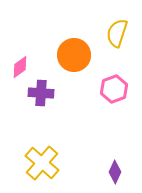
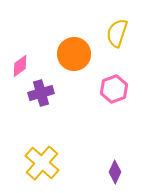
orange circle: moved 1 px up
pink diamond: moved 1 px up
purple cross: rotated 20 degrees counterclockwise
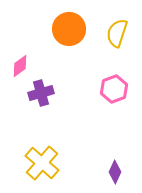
orange circle: moved 5 px left, 25 px up
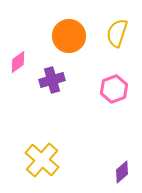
orange circle: moved 7 px down
pink diamond: moved 2 px left, 4 px up
purple cross: moved 11 px right, 13 px up
yellow cross: moved 3 px up
purple diamond: moved 7 px right; rotated 25 degrees clockwise
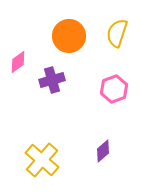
purple diamond: moved 19 px left, 21 px up
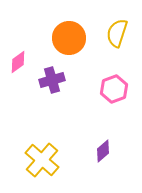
orange circle: moved 2 px down
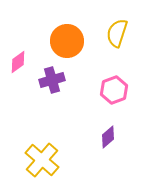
orange circle: moved 2 px left, 3 px down
pink hexagon: moved 1 px down
purple diamond: moved 5 px right, 14 px up
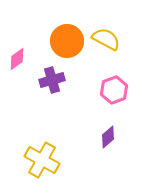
yellow semicircle: moved 11 px left, 6 px down; rotated 100 degrees clockwise
pink diamond: moved 1 px left, 3 px up
yellow cross: rotated 12 degrees counterclockwise
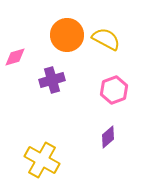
orange circle: moved 6 px up
pink diamond: moved 2 px left, 2 px up; rotated 20 degrees clockwise
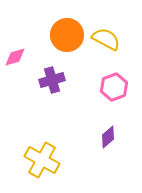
pink hexagon: moved 3 px up
